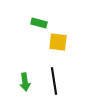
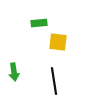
green rectangle: rotated 21 degrees counterclockwise
green arrow: moved 11 px left, 10 px up
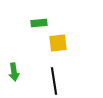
yellow square: moved 1 px down; rotated 12 degrees counterclockwise
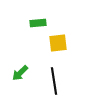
green rectangle: moved 1 px left
green arrow: moved 6 px right, 1 px down; rotated 54 degrees clockwise
